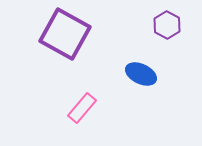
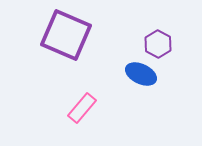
purple hexagon: moved 9 px left, 19 px down
purple square: moved 1 px right, 1 px down; rotated 6 degrees counterclockwise
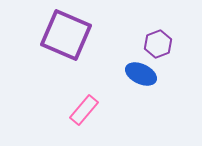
purple hexagon: rotated 12 degrees clockwise
pink rectangle: moved 2 px right, 2 px down
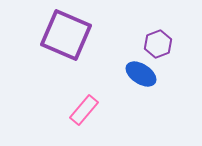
blue ellipse: rotated 8 degrees clockwise
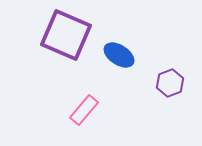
purple hexagon: moved 12 px right, 39 px down
blue ellipse: moved 22 px left, 19 px up
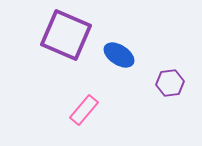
purple hexagon: rotated 12 degrees clockwise
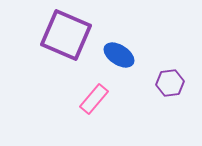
pink rectangle: moved 10 px right, 11 px up
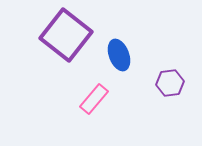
purple square: rotated 15 degrees clockwise
blue ellipse: rotated 36 degrees clockwise
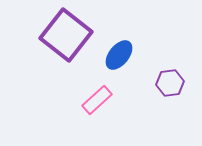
blue ellipse: rotated 60 degrees clockwise
pink rectangle: moved 3 px right, 1 px down; rotated 8 degrees clockwise
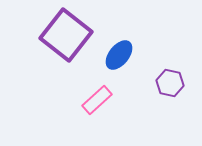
purple hexagon: rotated 20 degrees clockwise
